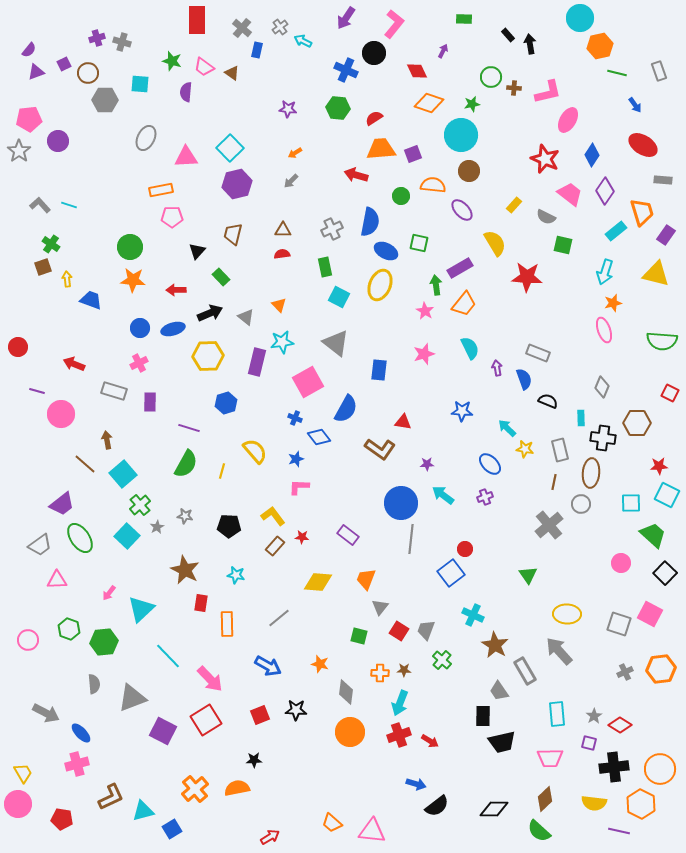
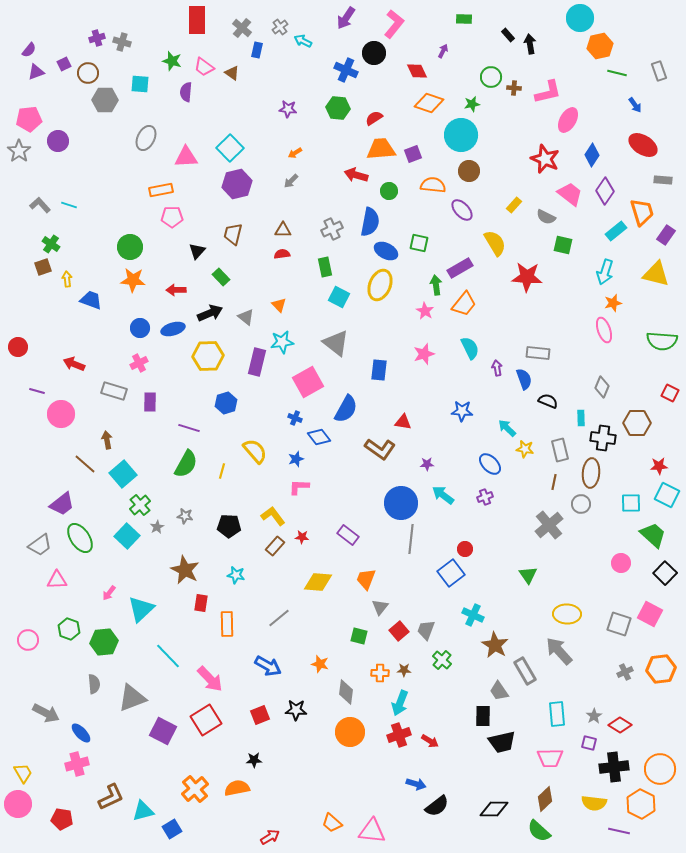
green circle at (401, 196): moved 12 px left, 5 px up
gray rectangle at (538, 353): rotated 15 degrees counterclockwise
red square at (399, 631): rotated 18 degrees clockwise
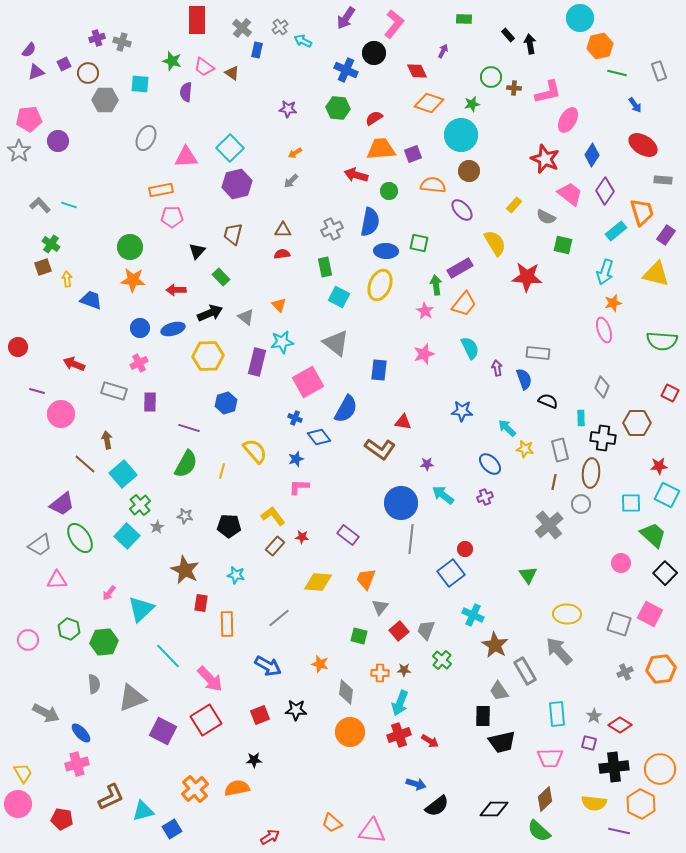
blue ellipse at (386, 251): rotated 25 degrees counterclockwise
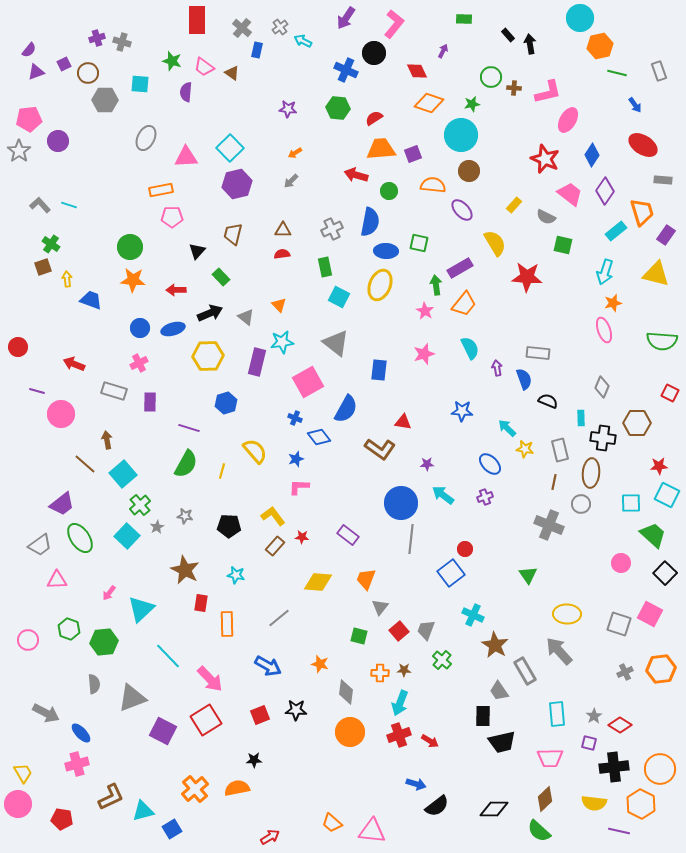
gray cross at (549, 525): rotated 28 degrees counterclockwise
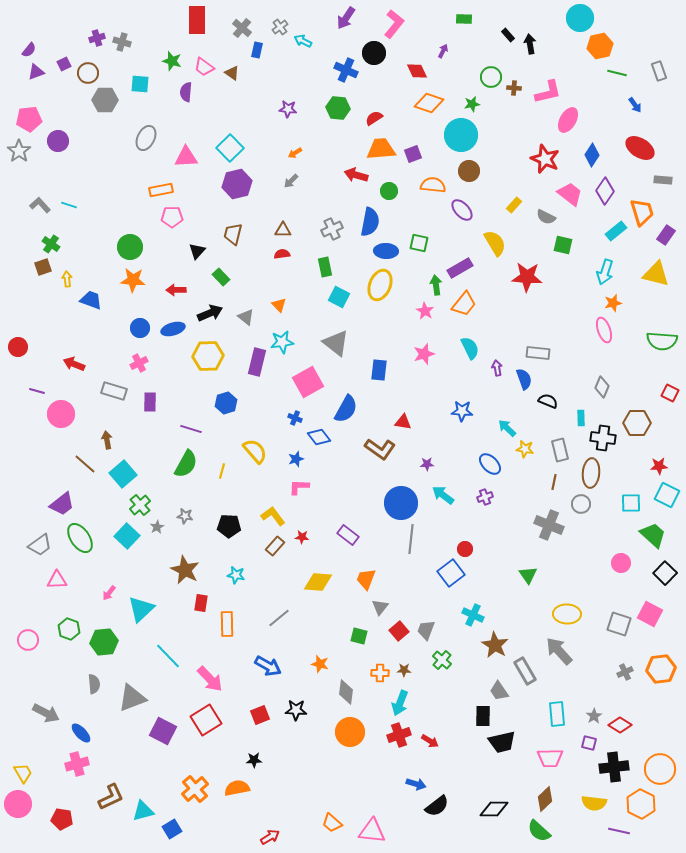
red ellipse at (643, 145): moved 3 px left, 3 px down
purple line at (189, 428): moved 2 px right, 1 px down
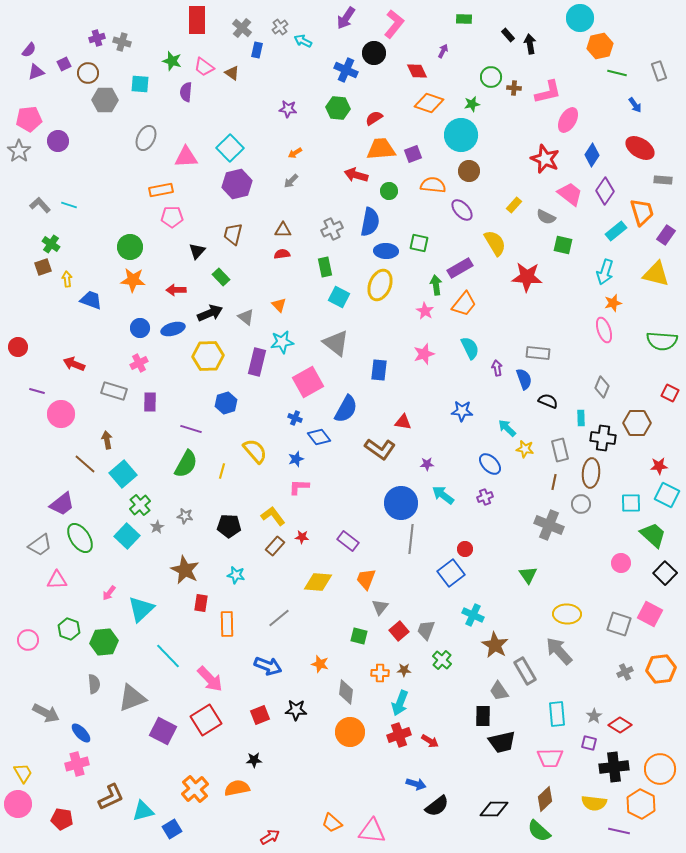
purple rectangle at (348, 535): moved 6 px down
blue arrow at (268, 666): rotated 8 degrees counterclockwise
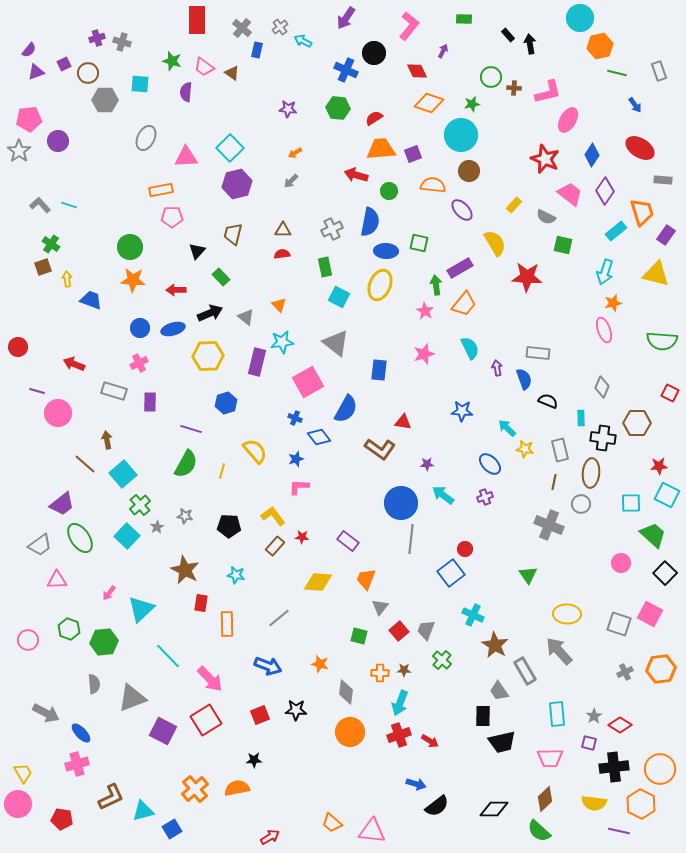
pink L-shape at (394, 24): moved 15 px right, 2 px down
pink circle at (61, 414): moved 3 px left, 1 px up
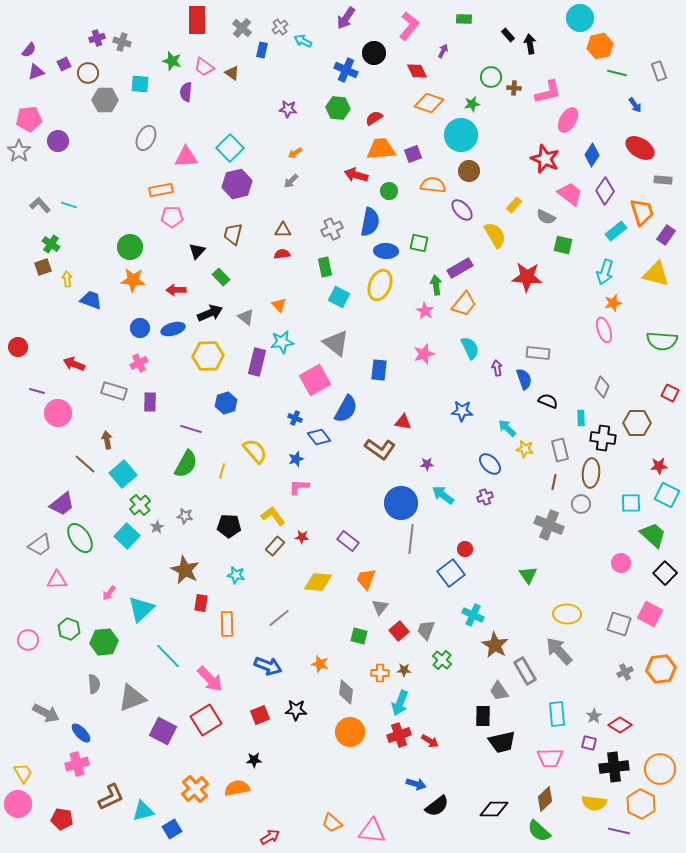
blue rectangle at (257, 50): moved 5 px right
yellow semicircle at (495, 243): moved 8 px up
pink square at (308, 382): moved 7 px right, 2 px up
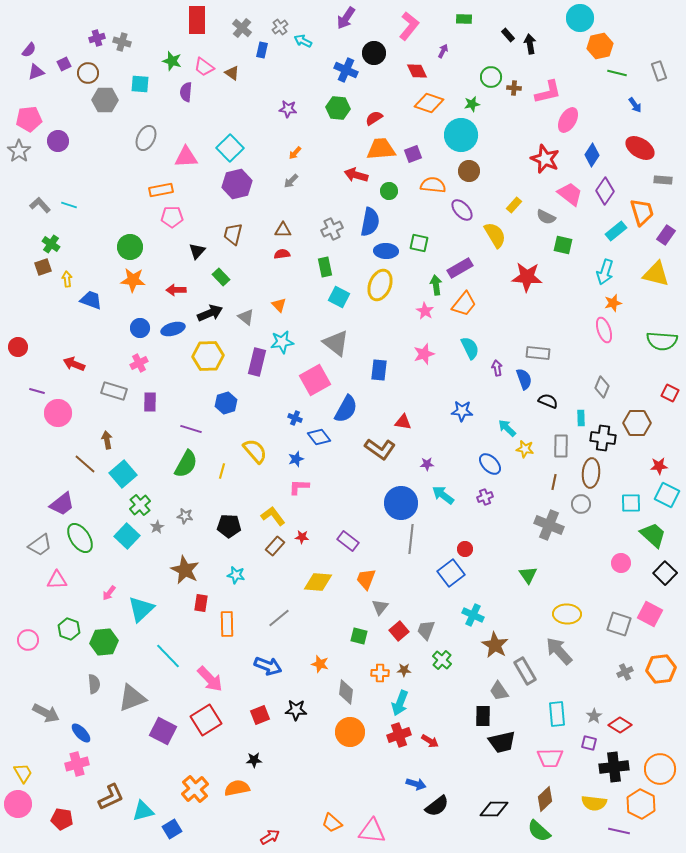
orange arrow at (295, 153): rotated 16 degrees counterclockwise
gray rectangle at (560, 450): moved 1 px right, 4 px up; rotated 15 degrees clockwise
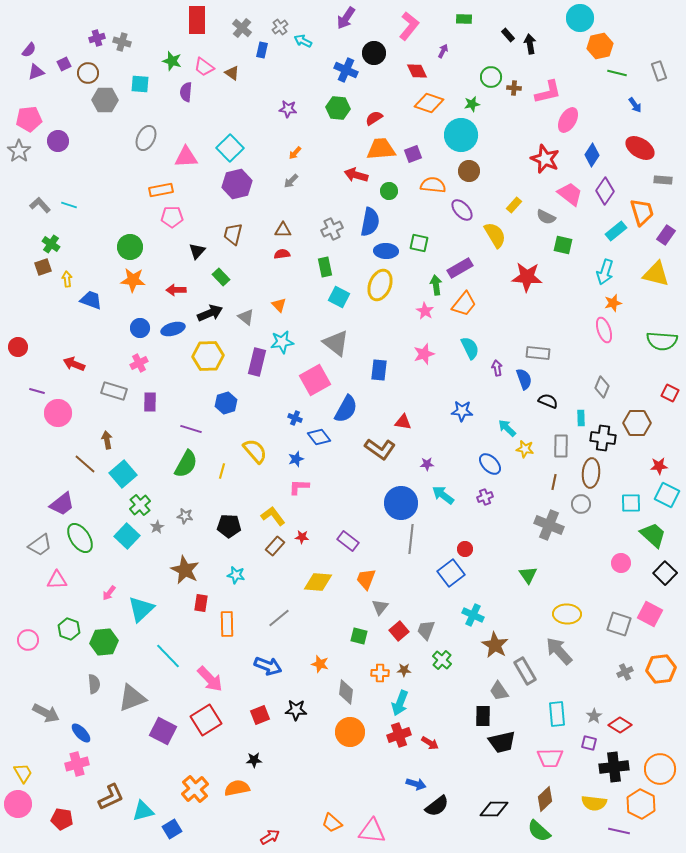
red arrow at (430, 741): moved 2 px down
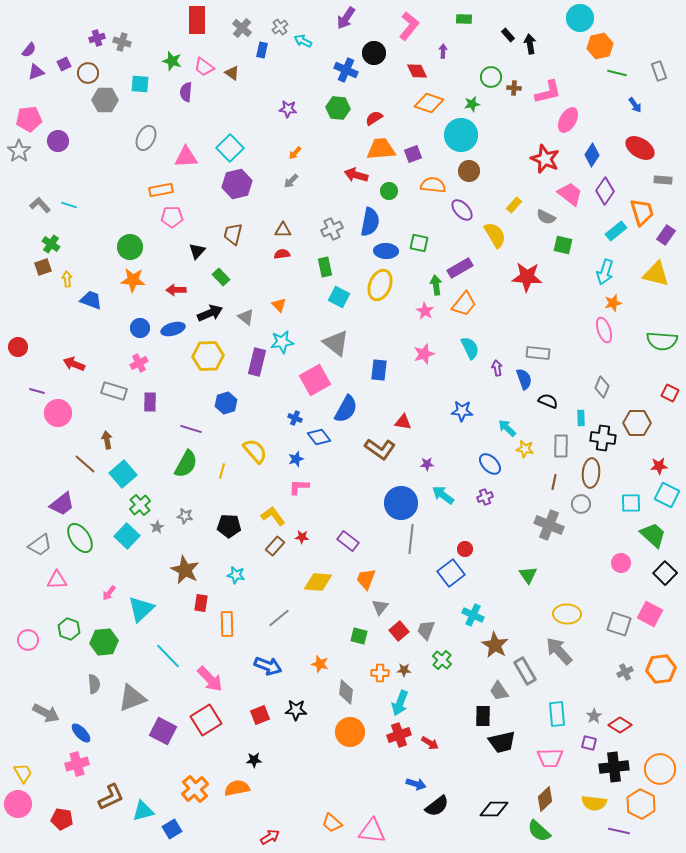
purple arrow at (443, 51): rotated 24 degrees counterclockwise
